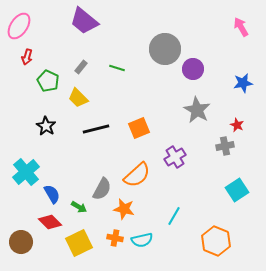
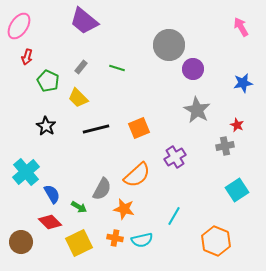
gray circle: moved 4 px right, 4 px up
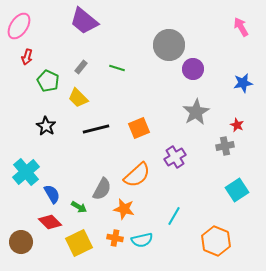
gray star: moved 1 px left, 2 px down; rotated 12 degrees clockwise
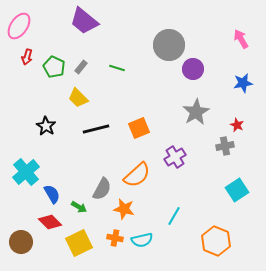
pink arrow: moved 12 px down
green pentagon: moved 6 px right, 14 px up
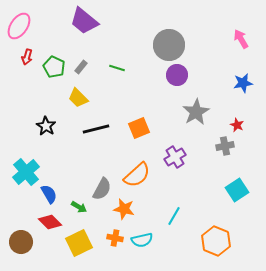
purple circle: moved 16 px left, 6 px down
blue semicircle: moved 3 px left
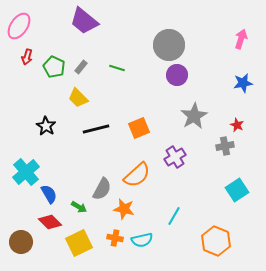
pink arrow: rotated 48 degrees clockwise
gray star: moved 2 px left, 4 px down
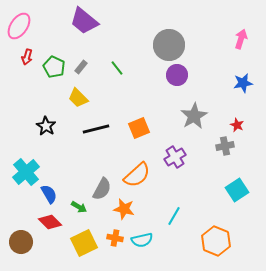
green line: rotated 35 degrees clockwise
yellow square: moved 5 px right
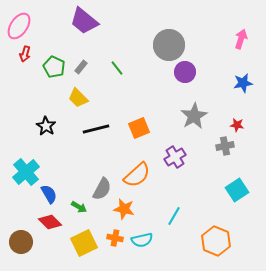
red arrow: moved 2 px left, 3 px up
purple circle: moved 8 px right, 3 px up
red star: rotated 16 degrees counterclockwise
